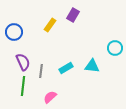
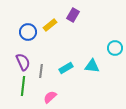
yellow rectangle: rotated 16 degrees clockwise
blue circle: moved 14 px right
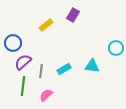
yellow rectangle: moved 4 px left
blue circle: moved 15 px left, 11 px down
cyan circle: moved 1 px right
purple semicircle: rotated 108 degrees counterclockwise
cyan rectangle: moved 2 px left, 1 px down
pink semicircle: moved 4 px left, 2 px up
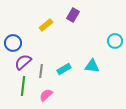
cyan circle: moved 1 px left, 7 px up
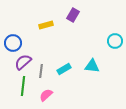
yellow rectangle: rotated 24 degrees clockwise
